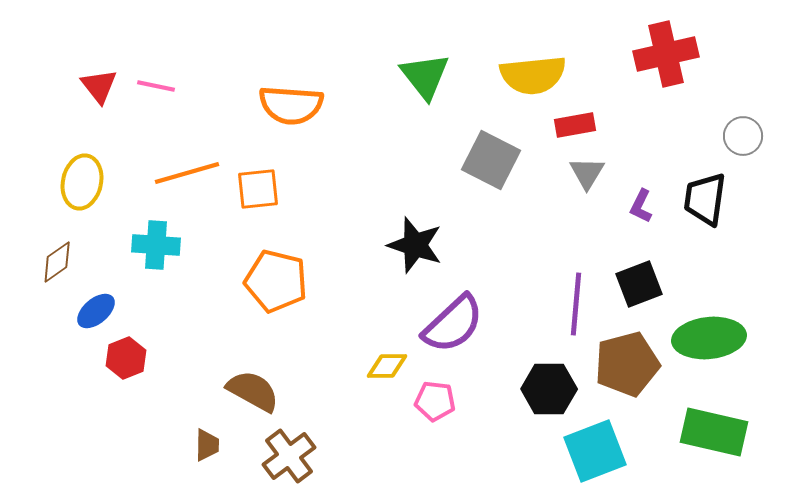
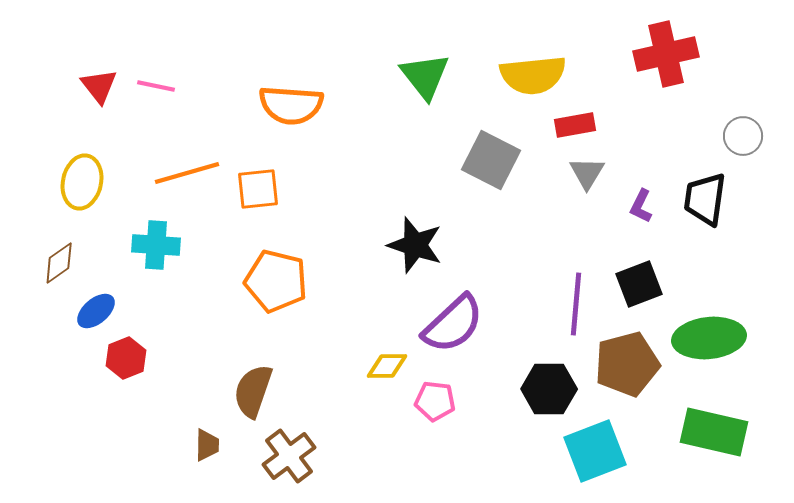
brown diamond: moved 2 px right, 1 px down
brown semicircle: rotated 100 degrees counterclockwise
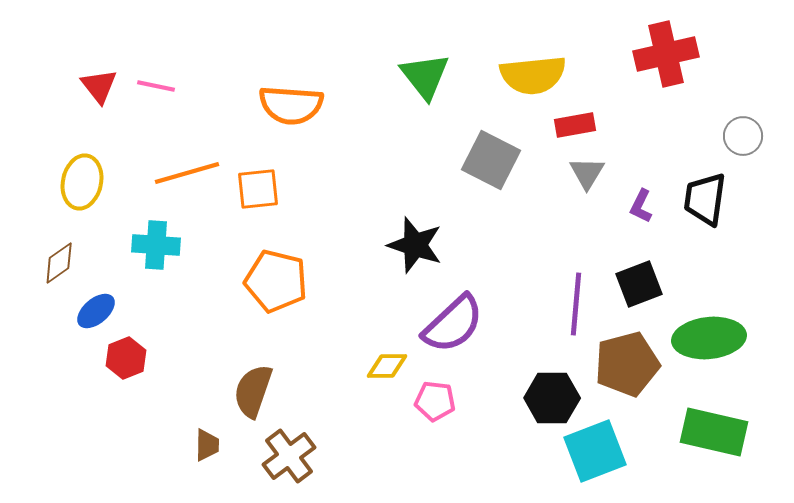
black hexagon: moved 3 px right, 9 px down
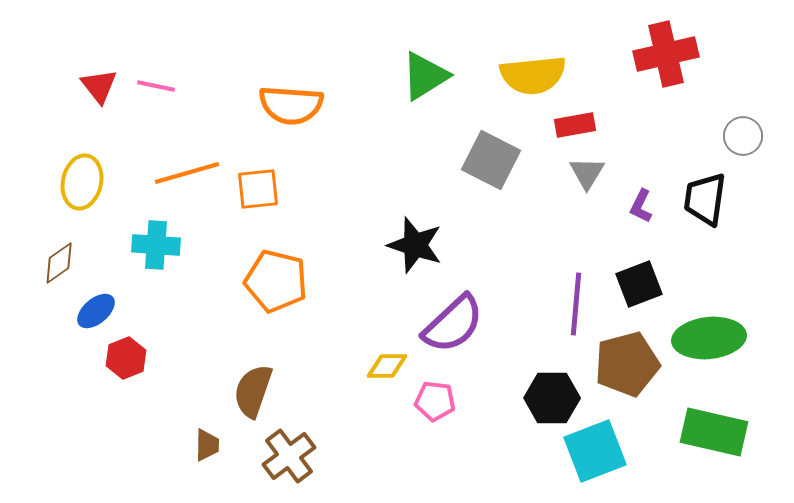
green triangle: rotated 36 degrees clockwise
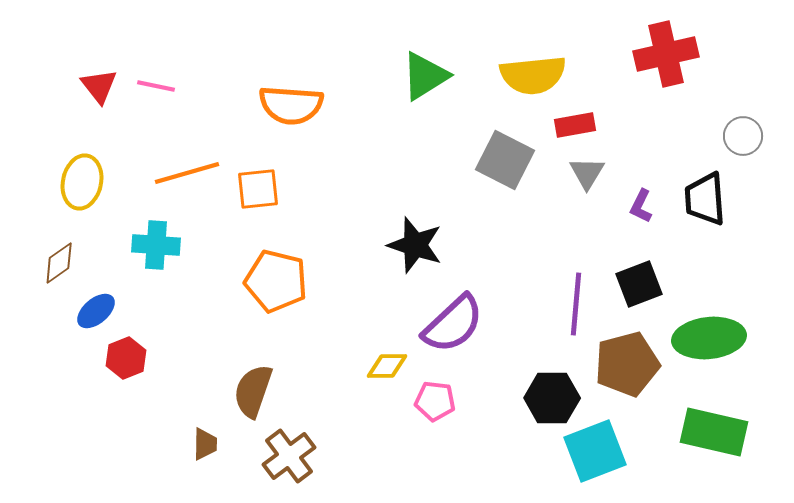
gray square: moved 14 px right
black trapezoid: rotated 12 degrees counterclockwise
brown trapezoid: moved 2 px left, 1 px up
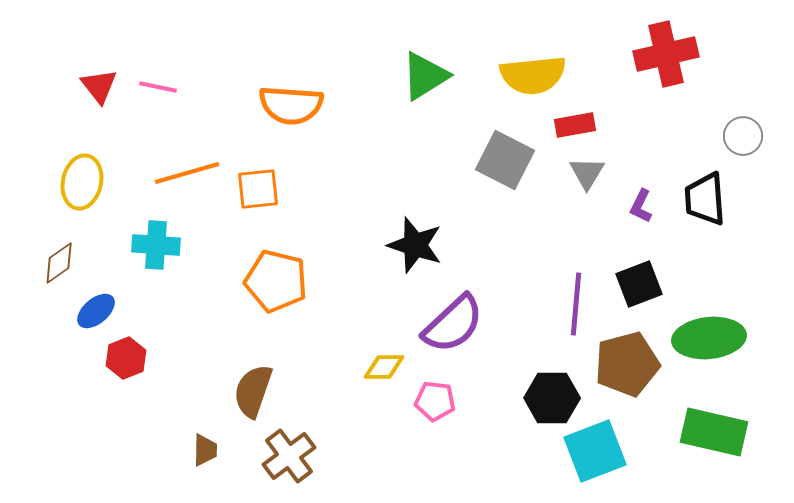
pink line: moved 2 px right, 1 px down
yellow diamond: moved 3 px left, 1 px down
brown trapezoid: moved 6 px down
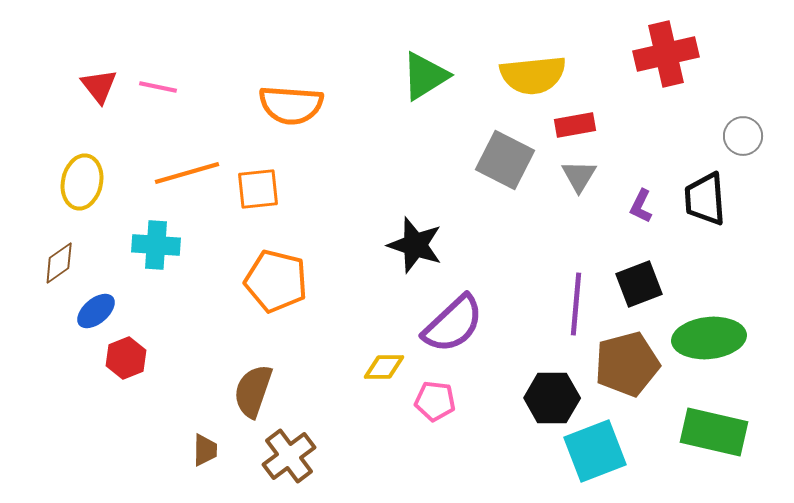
gray triangle: moved 8 px left, 3 px down
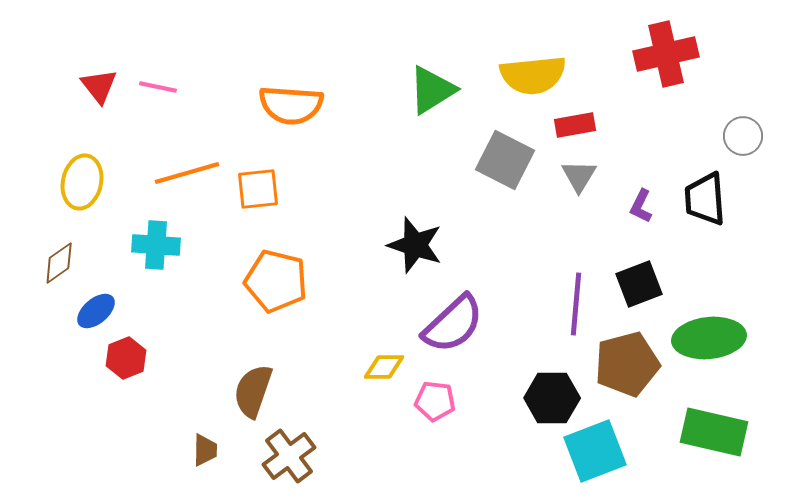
green triangle: moved 7 px right, 14 px down
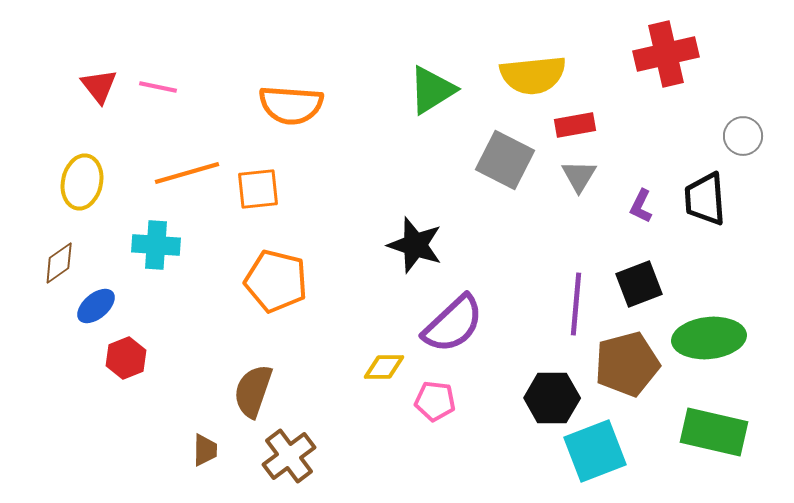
blue ellipse: moved 5 px up
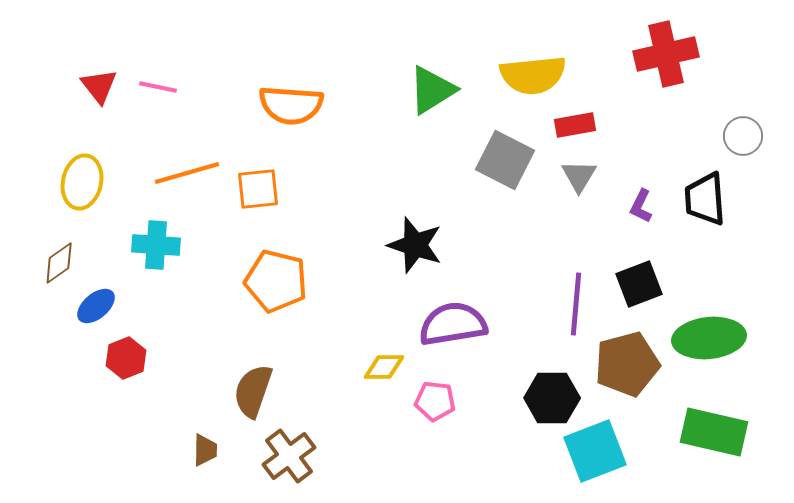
purple semicircle: rotated 146 degrees counterclockwise
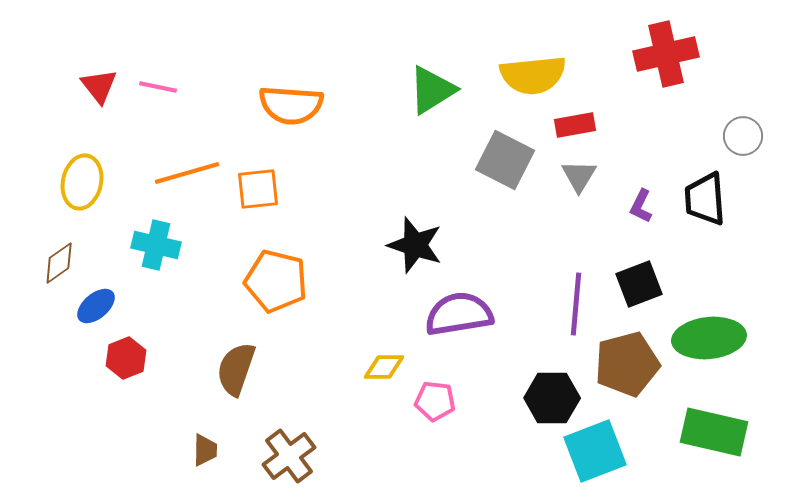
cyan cross: rotated 9 degrees clockwise
purple semicircle: moved 6 px right, 10 px up
brown semicircle: moved 17 px left, 22 px up
